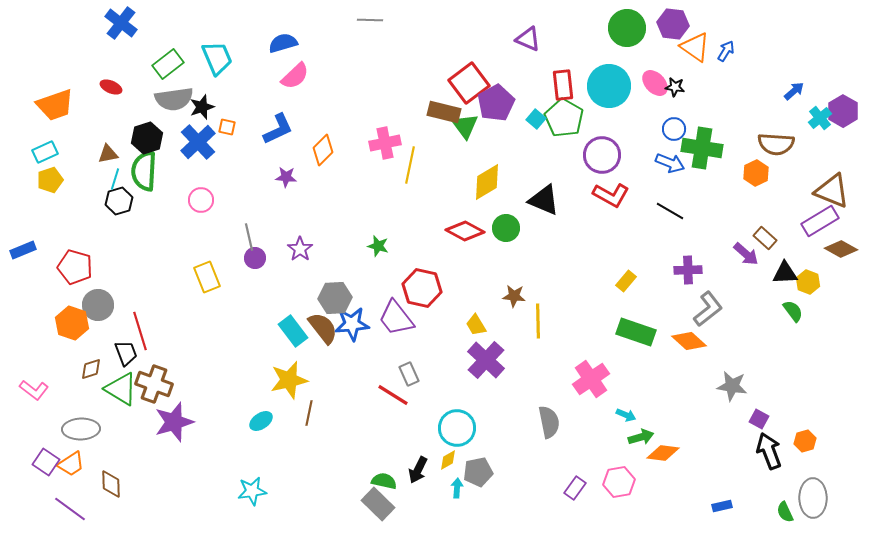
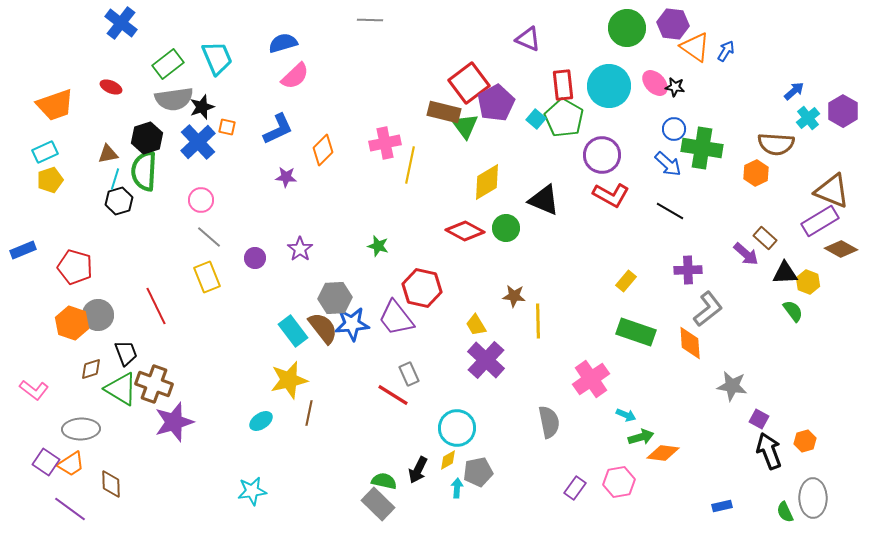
cyan cross at (820, 118): moved 12 px left
blue arrow at (670, 163): moved 2 px left, 1 px down; rotated 20 degrees clockwise
gray line at (249, 237): moved 40 px left; rotated 36 degrees counterclockwise
gray circle at (98, 305): moved 10 px down
red line at (140, 331): moved 16 px right, 25 px up; rotated 9 degrees counterclockwise
orange diamond at (689, 341): moved 1 px right, 2 px down; rotated 44 degrees clockwise
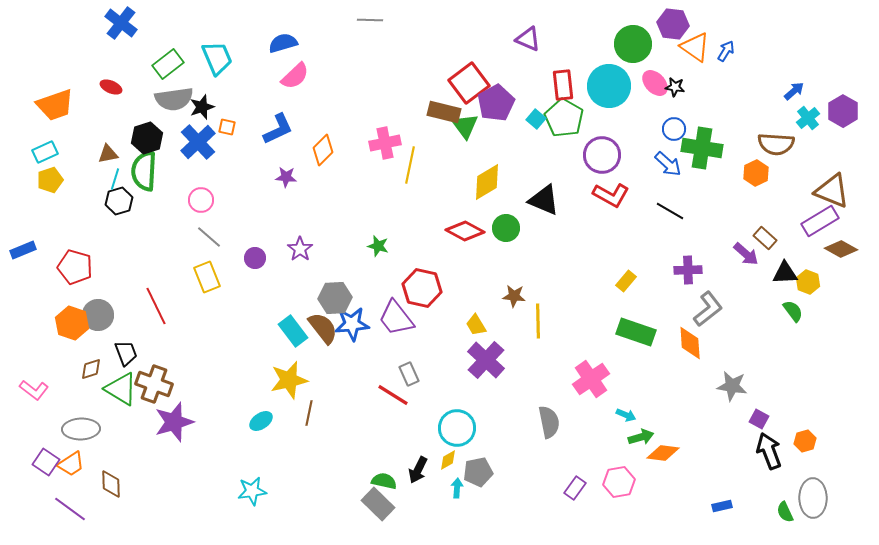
green circle at (627, 28): moved 6 px right, 16 px down
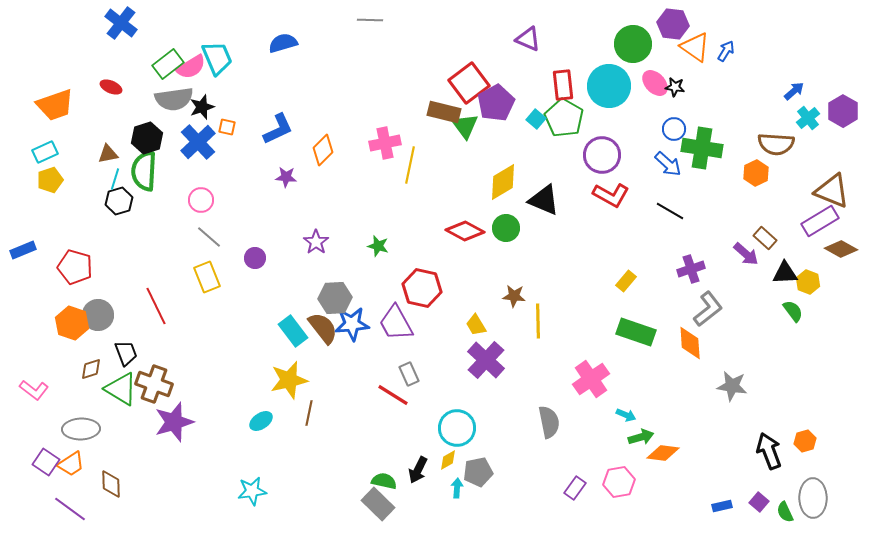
pink semicircle at (295, 76): moved 104 px left, 9 px up; rotated 12 degrees clockwise
yellow diamond at (487, 182): moved 16 px right
purple star at (300, 249): moved 16 px right, 7 px up
purple cross at (688, 270): moved 3 px right, 1 px up; rotated 16 degrees counterclockwise
purple trapezoid at (396, 318): moved 5 px down; rotated 9 degrees clockwise
purple square at (759, 419): moved 83 px down; rotated 12 degrees clockwise
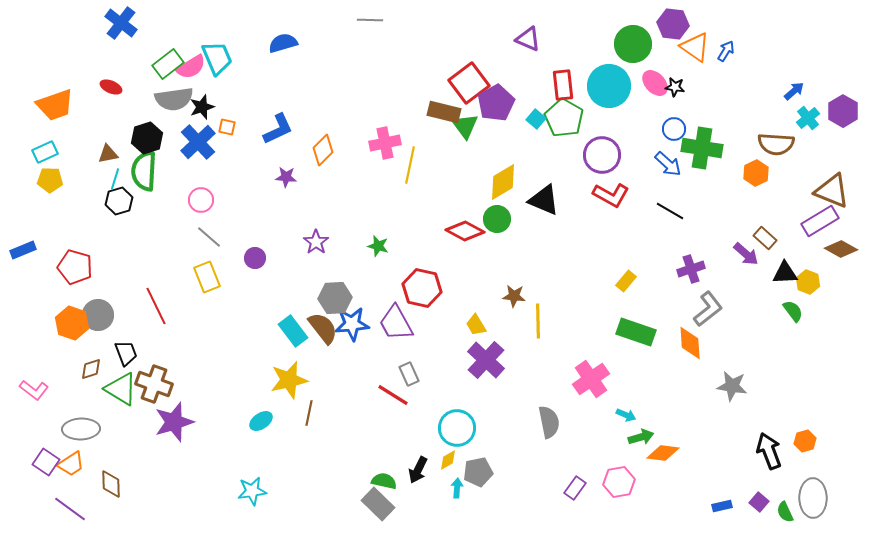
yellow pentagon at (50, 180): rotated 20 degrees clockwise
green circle at (506, 228): moved 9 px left, 9 px up
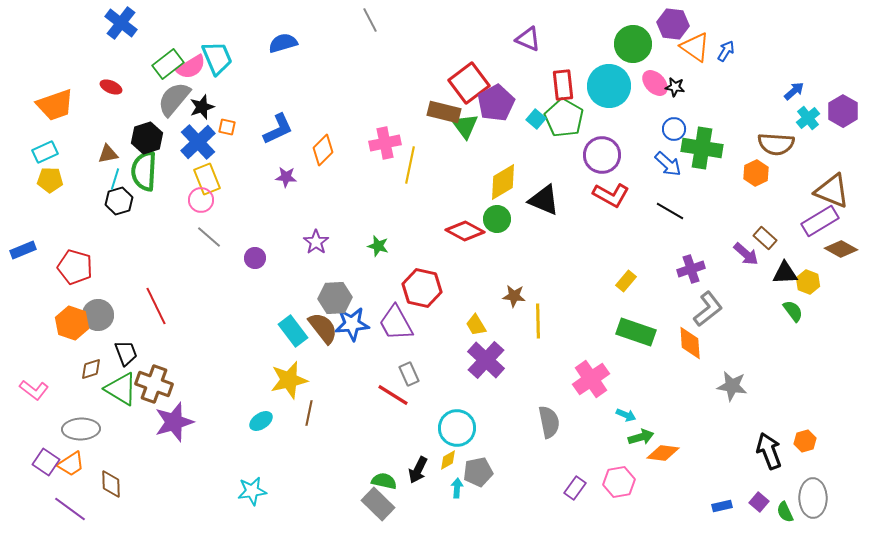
gray line at (370, 20): rotated 60 degrees clockwise
gray semicircle at (174, 99): rotated 138 degrees clockwise
yellow rectangle at (207, 277): moved 98 px up
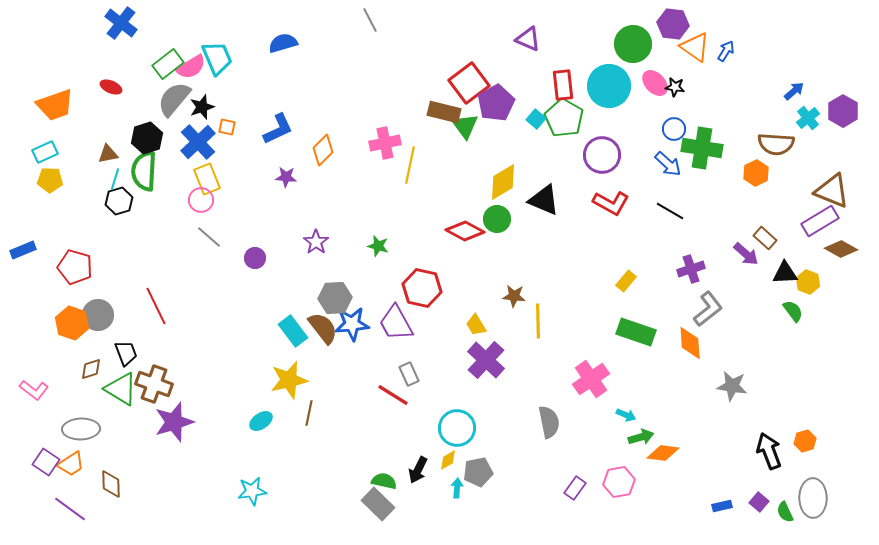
red L-shape at (611, 195): moved 8 px down
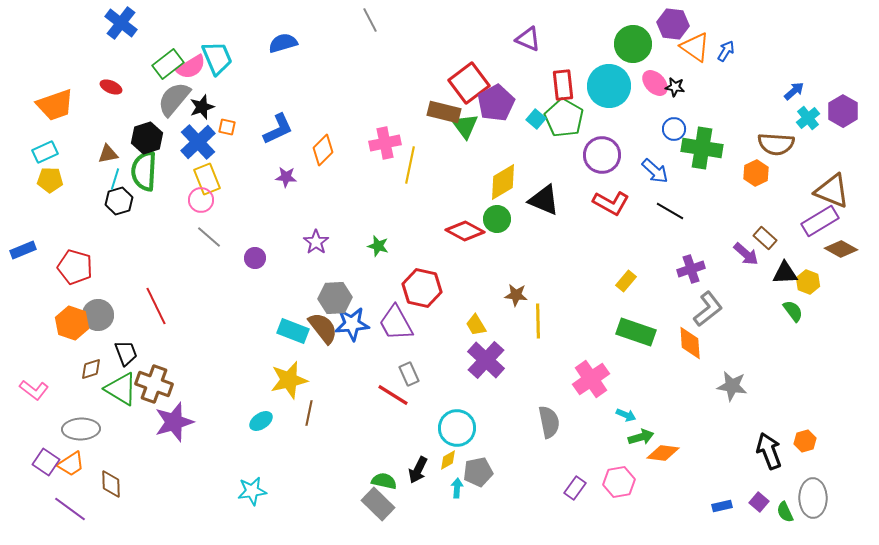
blue arrow at (668, 164): moved 13 px left, 7 px down
brown star at (514, 296): moved 2 px right, 1 px up
cyan rectangle at (293, 331): rotated 32 degrees counterclockwise
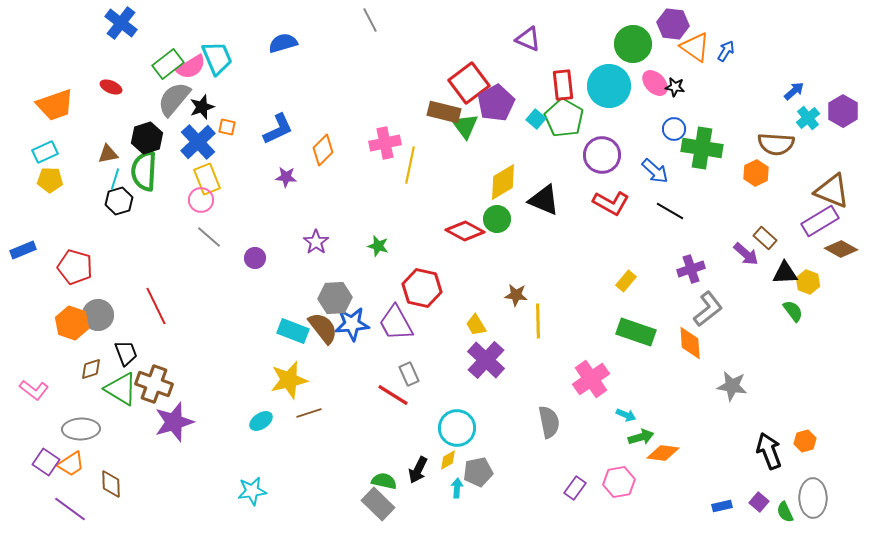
brown line at (309, 413): rotated 60 degrees clockwise
